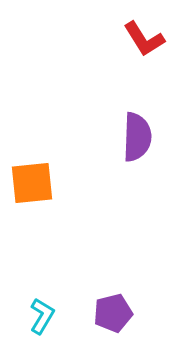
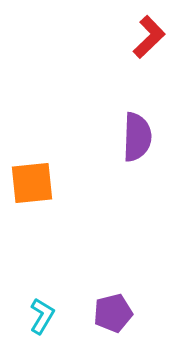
red L-shape: moved 5 px right, 2 px up; rotated 102 degrees counterclockwise
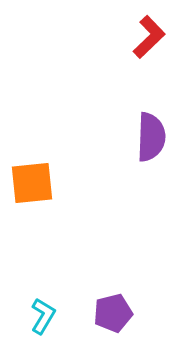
purple semicircle: moved 14 px right
cyan L-shape: moved 1 px right
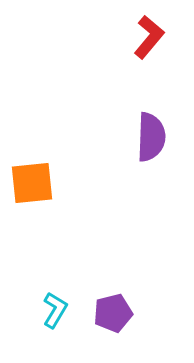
red L-shape: rotated 6 degrees counterclockwise
cyan L-shape: moved 12 px right, 6 px up
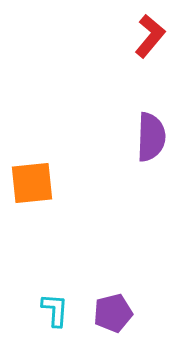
red L-shape: moved 1 px right, 1 px up
cyan L-shape: rotated 27 degrees counterclockwise
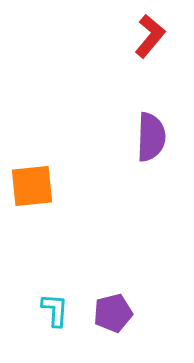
orange square: moved 3 px down
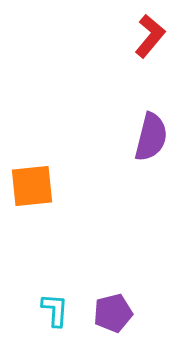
purple semicircle: rotated 12 degrees clockwise
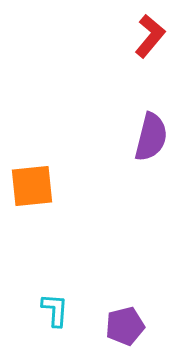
purple pentagon: moved 12 px right, 13 px down
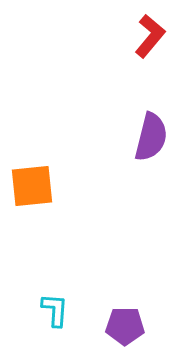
purple pentagon: rotated 15 degrees clockwise
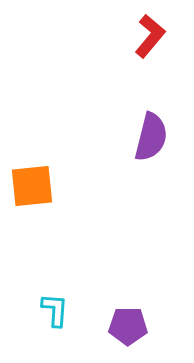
purple pentagon: moved 3 px right
